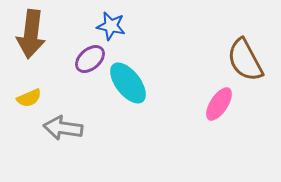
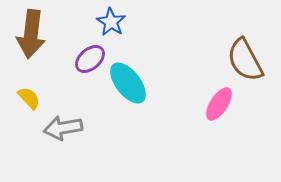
blue star: moved 4 px up; rotated 20 degrees clockwise
yellow semicircle: rotated 110 degrees counterclockwise
gray arrow: rotated 18 degrees counterclockwise
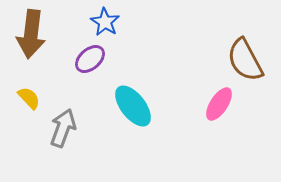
blue star: moved 6 px left
cyan ellipse: moved 5 px right, 23 px down
gray arrow: rotated 120 degrees clockwise
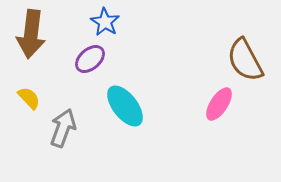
cyan ellipse: moved 8 px left
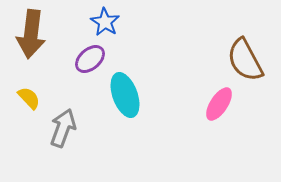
cyan ellipse: moved 11 px up; rotated 18 degrees clockwise
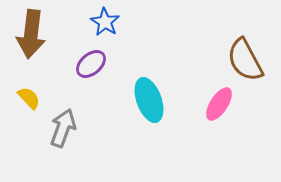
purple ellipse: moved 1 px right, 5 px down
cyan ellipse: moved 24 px right, 5 px down
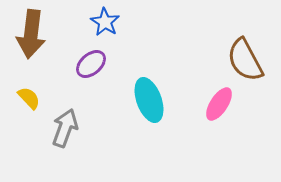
gray arrow: moved 2 px right
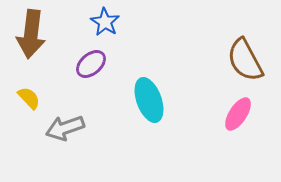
pink ellipse: moved 19 px right, 10 px down
gray arrow: rotated 129 degrees counterclockwise
